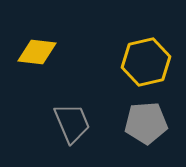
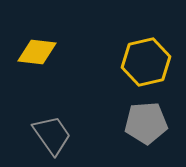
gray trapezoid: moved 20 px left, 12 px down; rotated 12 degrees counterclockwise
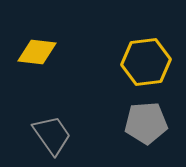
yellow hexagon: rotated 6 degrees clockwise
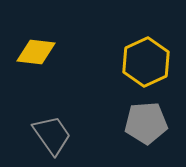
yellow diamond: moved 1 px left
yellow hexagon: rotated 18 degrees counterclockwise
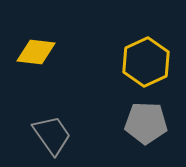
gray pentagon: rotated 6 degrees clockwise
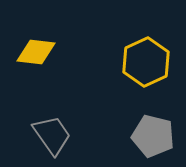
gray pentagon: moved 7 px right, 13 px down; rotated 12 degrees clockwise
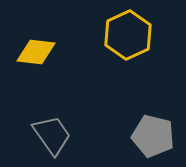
yellow hexagon: moved 18 px left, 27 px up
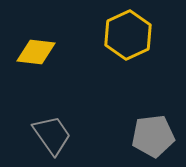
gray pentagon: rotated 21 degrees counterclockwise
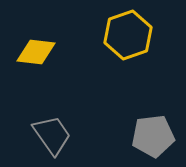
yellow hexagon: rotated 6 degrees clockwise
